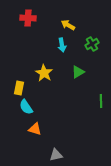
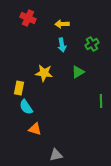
red cross: rotated 21 degrees clockwise
yellow arrow: moved 6 px left, 1 px up; rotated 32 degrees counterclockwise
yellow star: rotated 24 degrees counterclockwise
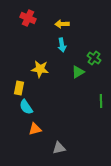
green cross: moved 2 px right, 14 px down; rotated 24 degrees counterclockwise
yellow star: moved 4 px left, 4 px up
orange triangle: rotated 32 degrees counterclockwise
gray triangle: moved 3 px right, 7 px up
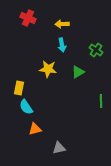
green cross: moved 2 px right, 8 px up
yellow star: moved 8 px right
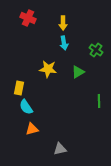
yellow arrow: moved 1 px right, 1 px up; rotated 88 degrees counterclockwise
cyan arrow: moved 2 px right, 2 px up
green line: moved 2 px left
orange triangle: moved 3 px left
gray triangle: moved 1 px right, 1 px down
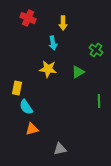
cyan arrow: moved 11 px left
yellow rectangle: moved 2 px left
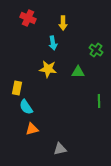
green triangle: rotated 32 degrees clockwise
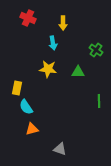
gray triangle: rotated 32 degrees clockwise
